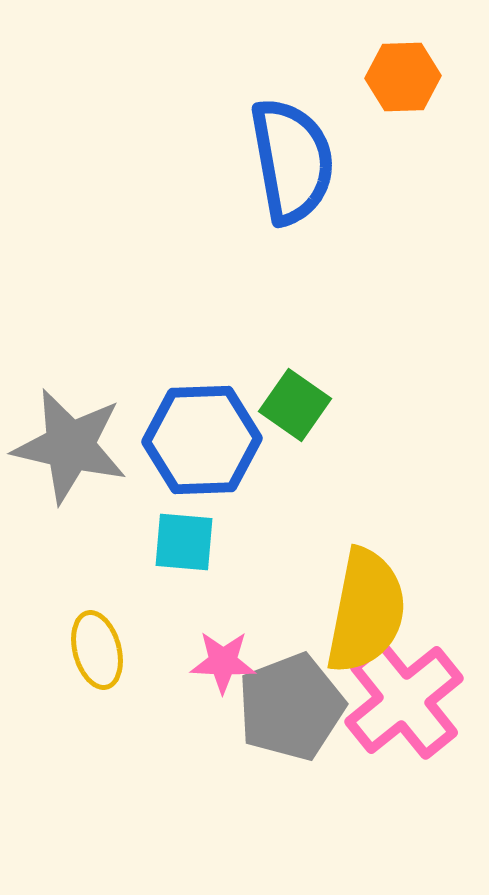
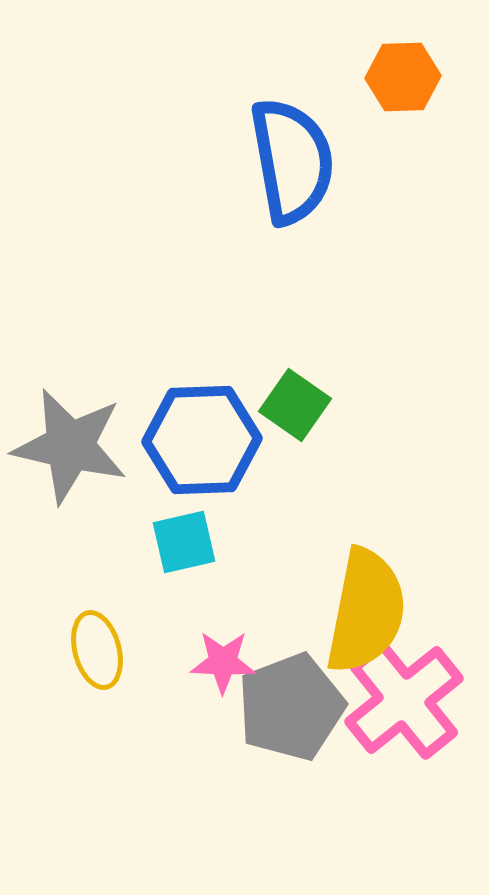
cyan square: rotated 18 degrees counterclockwise
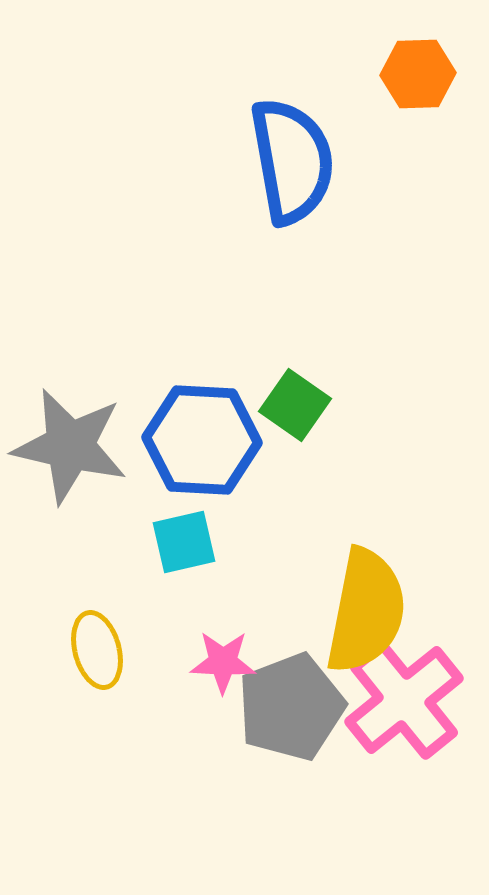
orange hexagon: moved 15 px right, 3 px up
blue hexagon: rotated 5 degrees clockwise
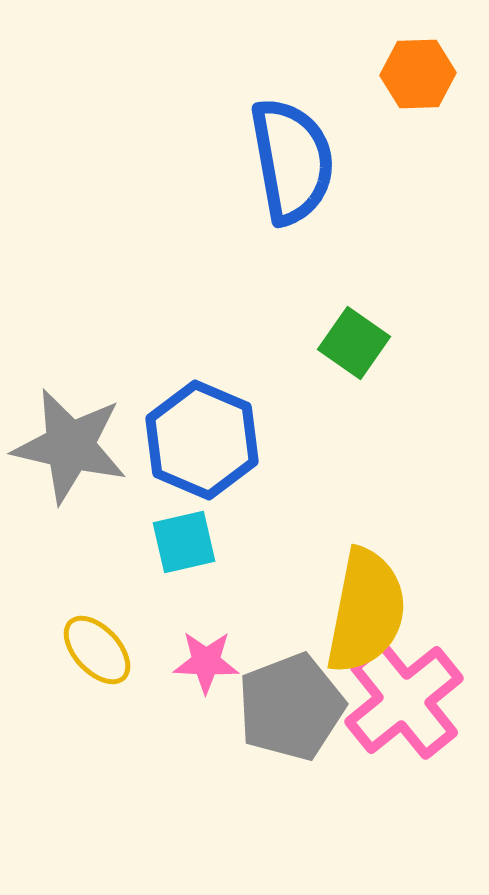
green square: moved 59 px right, 62 px up
blue hexagon: rotated 20 degrees clockwise
yellow ellipse: rotated 28 degrees counterclockwise
pink star: moved 17 px left
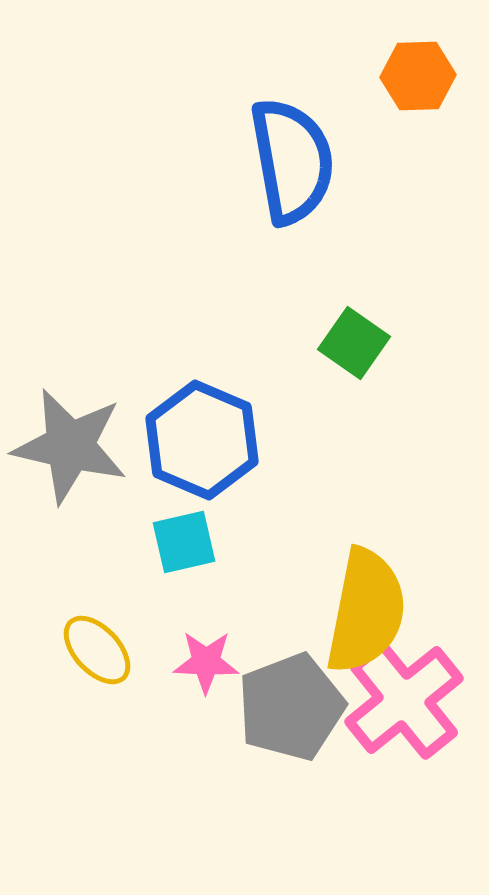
orange hexagon: moved 2 px down
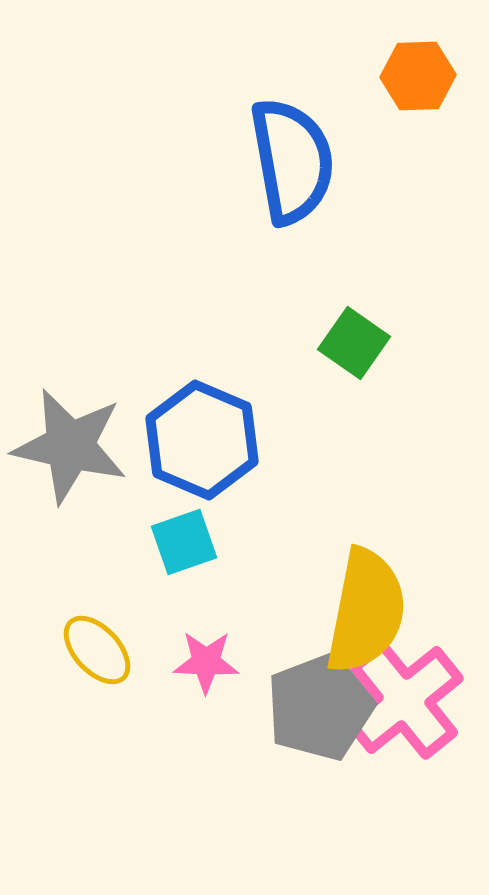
cyan square: rotated 6 degrees counterclockwise
gray pentagon: moved 29 px right
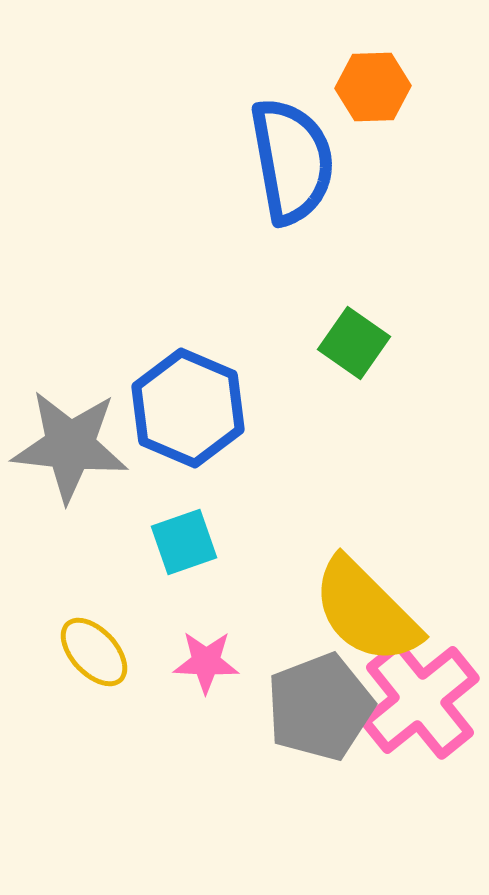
orange hexagon: moved 45 px left, 11 px down
blue hexagon: moved 14 px left, 32 px up
gray star: rotated 7 degrees counterclockwise
yellow semicircle: rotated 124 degrees clockwise
yellow ellipse: moved 3 px left, 2 px down
pink cross: moved 16 px right
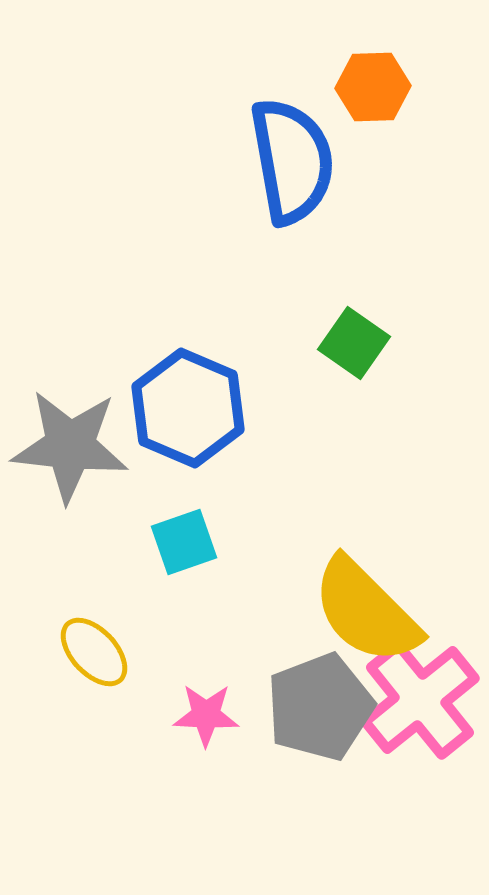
pink star: moved 53 px down
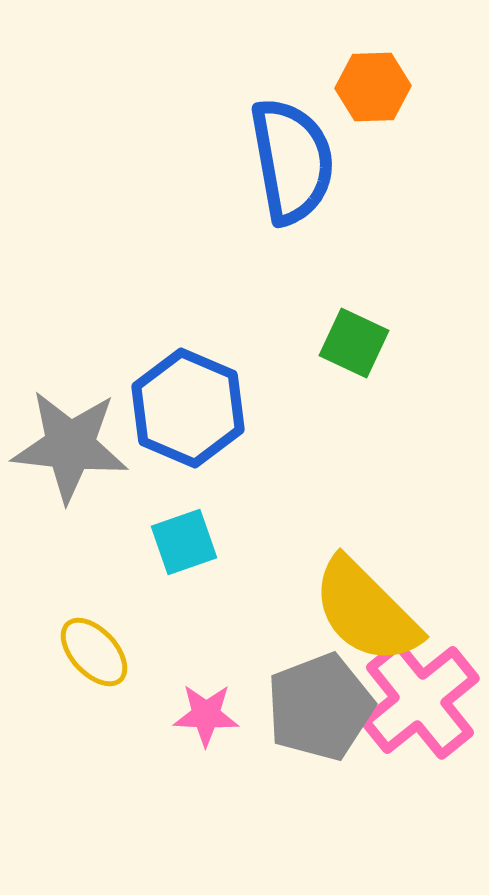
green square: rotated 10 degrees counterclockwise
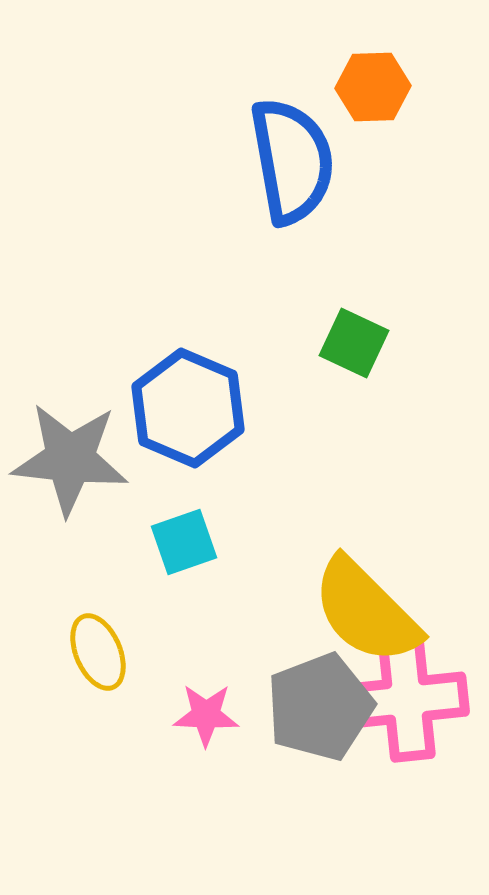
gray star: moved 13 px down
yellow ellipse: moved 4 px right; rotated 20 degrees clockwise
pink cross: moved 13 px left; rotated 33 degrees clockwise
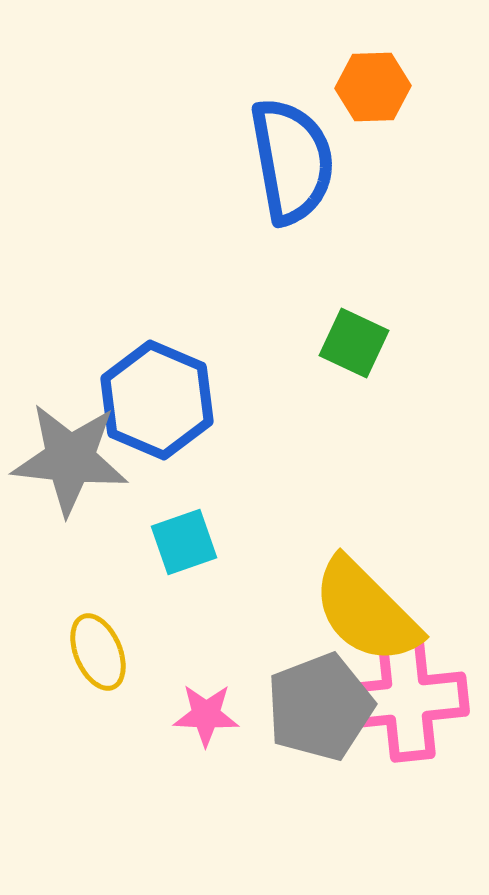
blue hexagon: moved 31 px left, 8 px up
